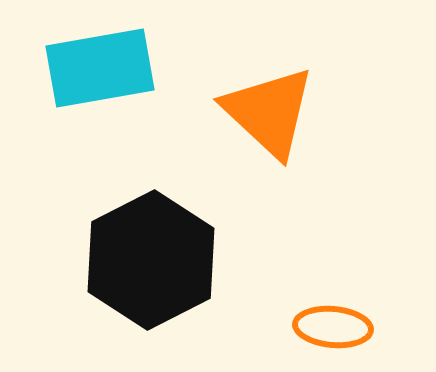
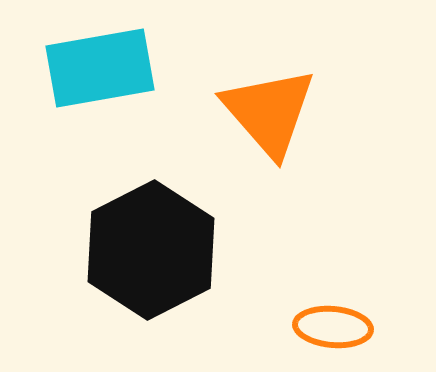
orange triangle: rotated 6 degrees clockwise
black hexagon: moved 10 px up
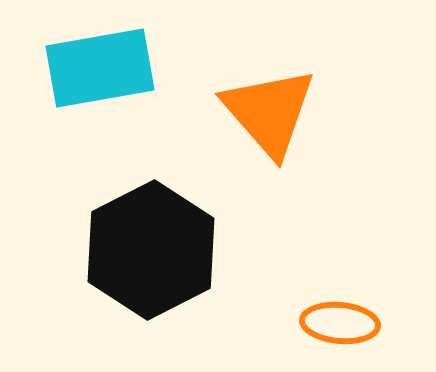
orange ellipse: moved 7 px right, 4 px up
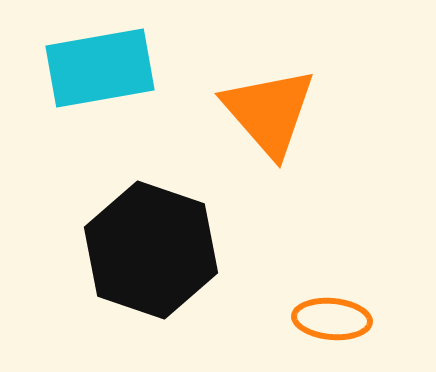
black hexagon: rotated 14 degrees counterclockwise
orange ellipse: moved 8 px left, 4 px up
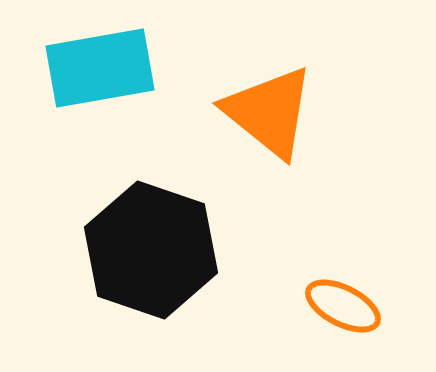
orange triangle: rotated 10 degrees counterclockwise
orange ellipse: moved 11 px right, 13 px up; rotated 22 degrees clockwise
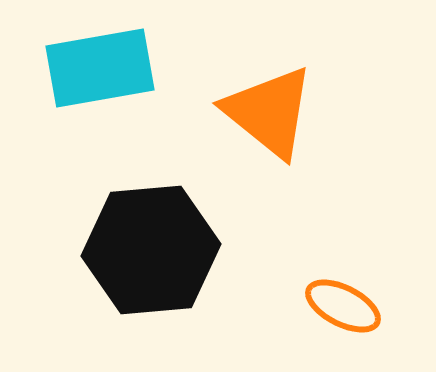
black hexagon: rotated 24 degrees counterclockwise
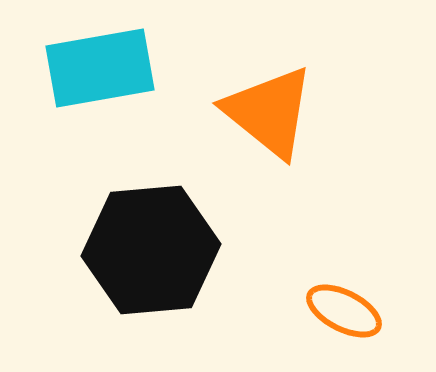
orange ellipse: moved 1 px right, 5 px down
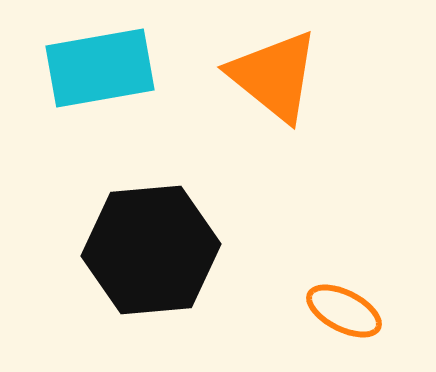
orange triangle: moved 5 px right, 36 px up
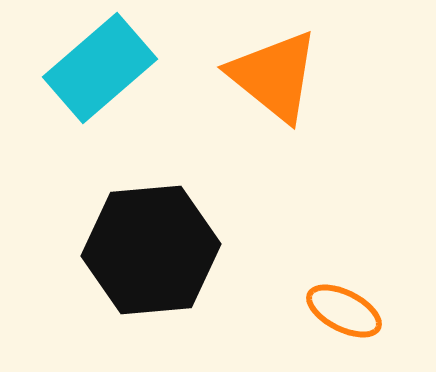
cyan rectangle: rotated 31 degrees counterclockwise
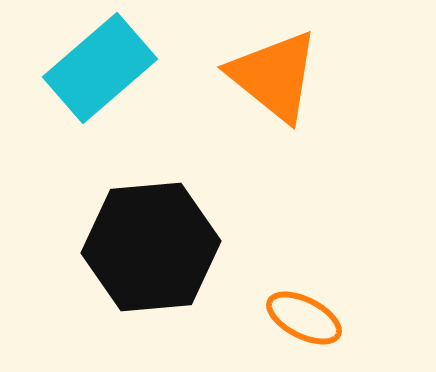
black hexagon: moved 3 px up
orange ellipse: moved 40 px left, 7 px down
